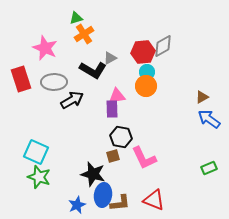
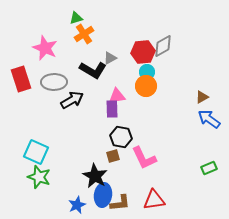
black star: moved 2 px right, 2 px down; rotated 15 degrees clockwise
red triangle: rotated 30 degrees counterclockwise
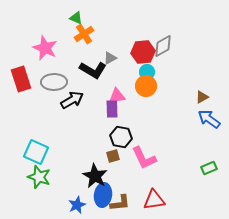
green triangle: rotated 40 degrees clockwise
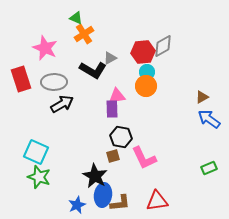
black arrow: moved 10 px left, 4 px down
red triangle: moved 3 px right, 1 px down
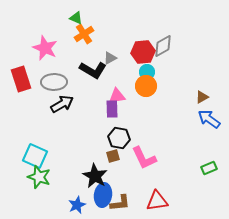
black hexagon: moved 2 px left, 1 px down
cyan square: moved 1 px left, 4 px down
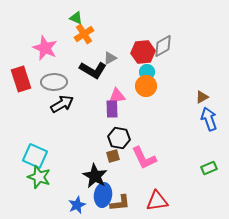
blue arrow: rotated 35 degrees clockwise
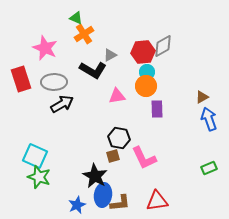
gray triangle: moved 3 px up
purple rectangle: moved 45 px right
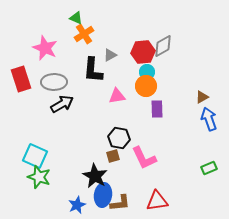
black L-shape: rotated 64 degrees clockwise
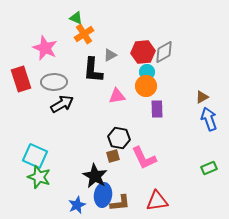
gray diamond: moved 1 px right, 6 px down
